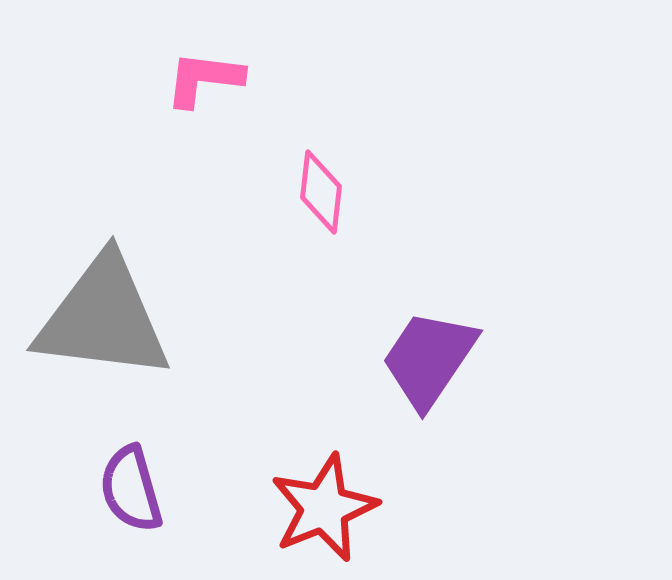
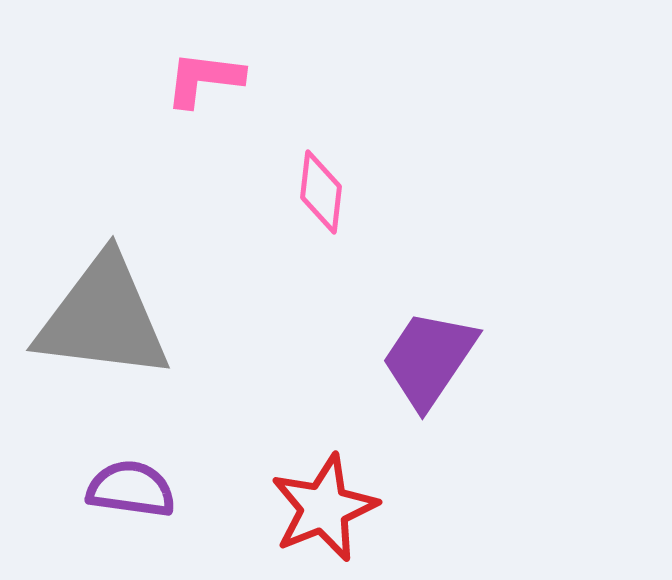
purple semicircle: rotated 114 degrees clockwise
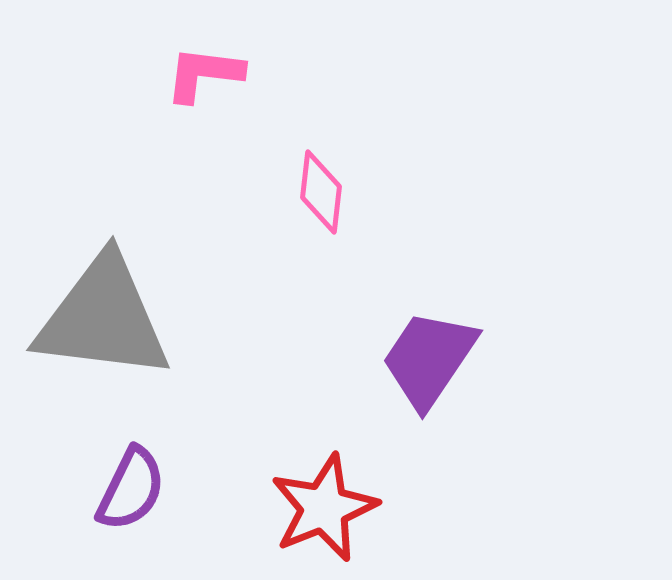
pink L-shape: moved 5 px up
purple semicircle: rotated 108 degrees clockwise
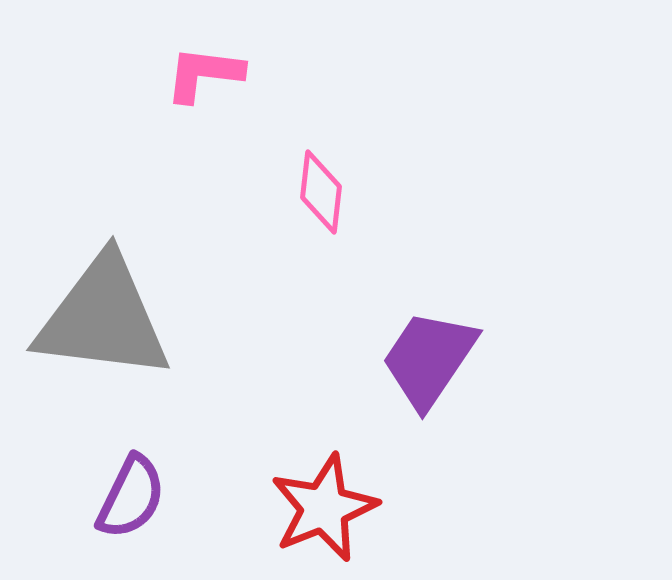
purple semicircle: moved 8 px down
